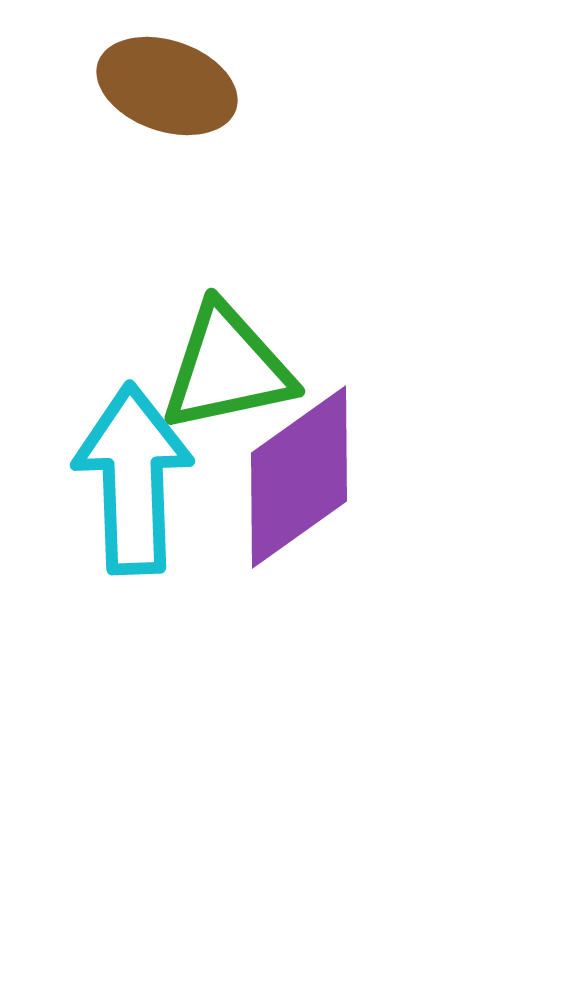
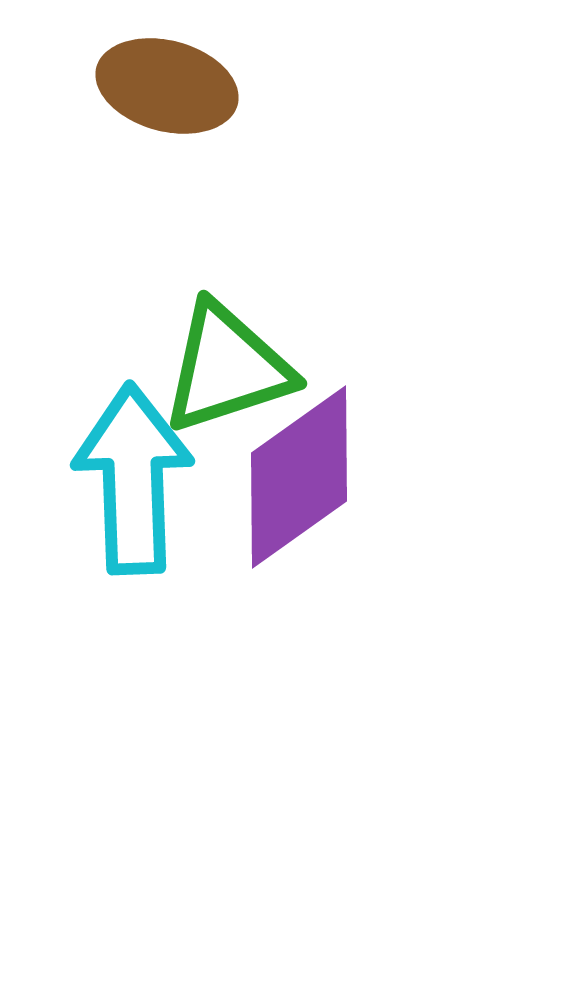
brown ellipse: rotated 4 degrees counterclockwise
green triangle: rotated 6 degrees counterclockwise
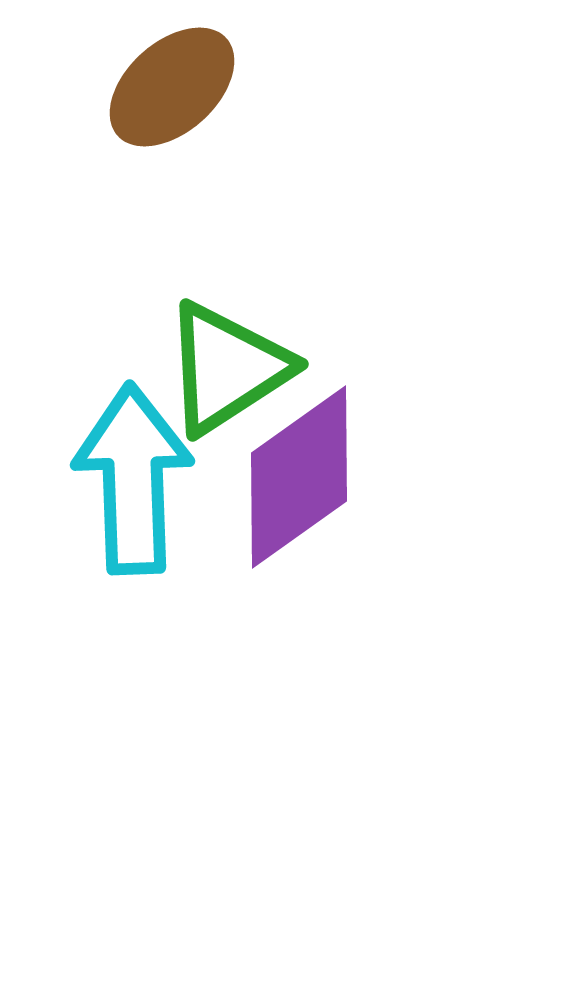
brown ellipse: moved 5 px right, 1 px down; rotated 57 degrees counterclockwise
green triangle: rotated 15 degrees counterclockwise
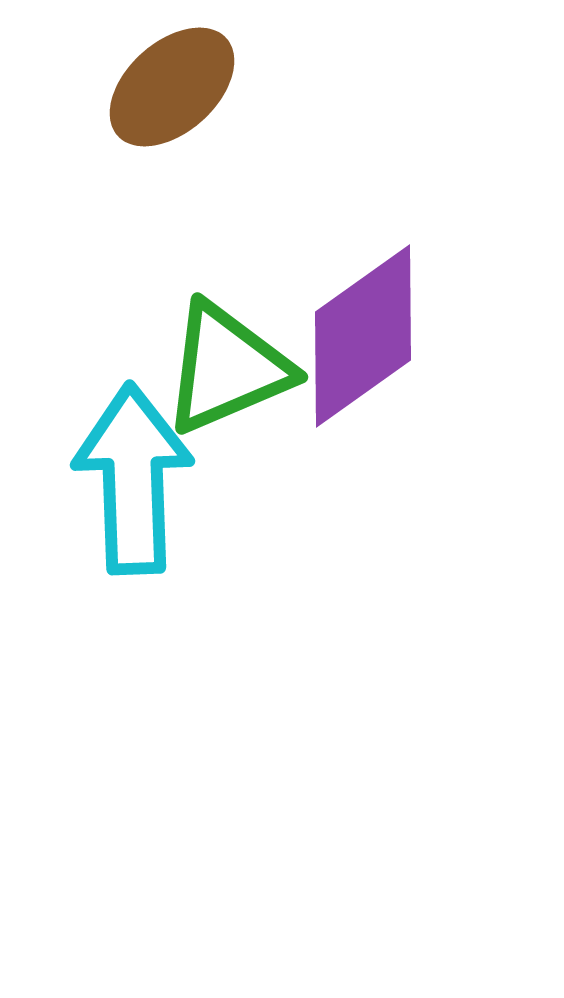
green triangle: rotated 10 degrees clockwise
purple diamond: moved 64 px right, 141 px up
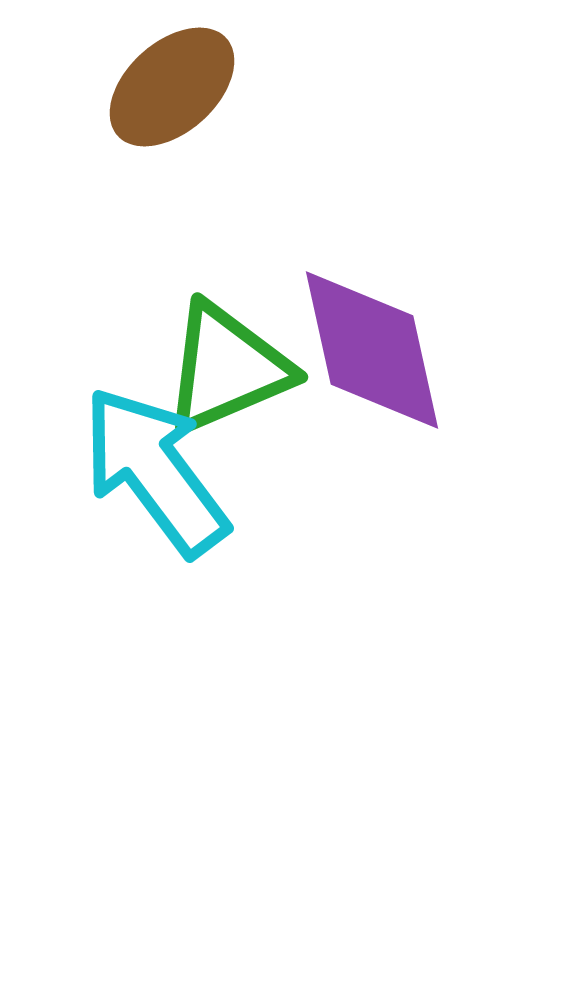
purple diamond: moved 9 px right, 14 px down; rotated 67 degrees counterclockwise
cyan arrow: moved 22 px right, 8 px up; rotated 35 degrees counterclockwise
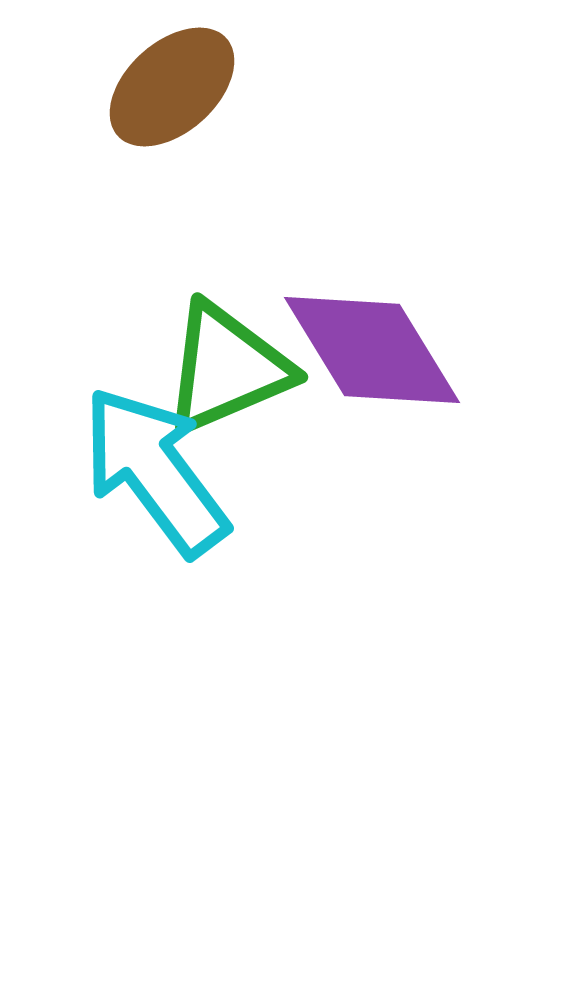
purple diamond: rotated 19 degrees counterclockwise
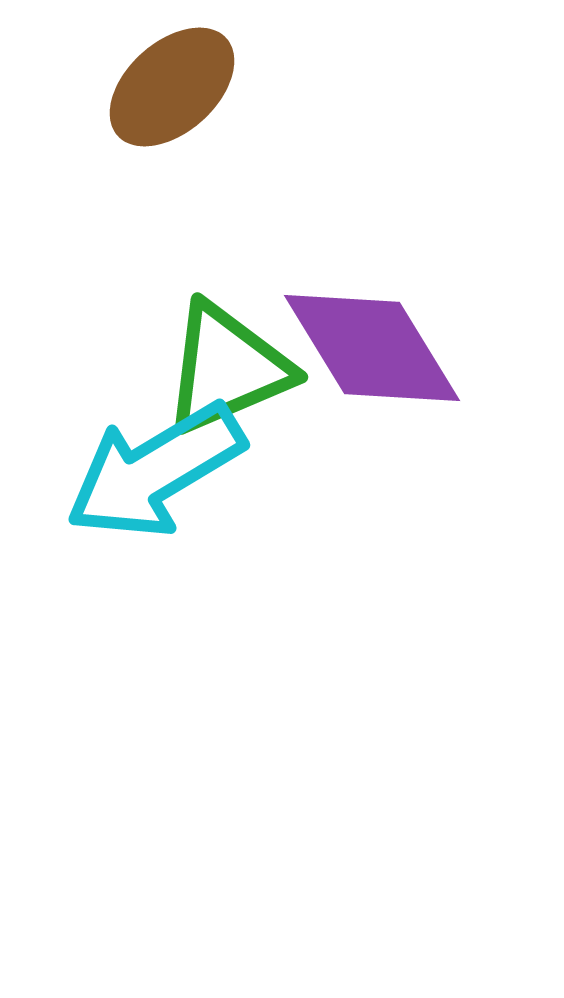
purple diamond: moved 2 px up
cyan arrow: rotated 84 degrees counterclockwise
